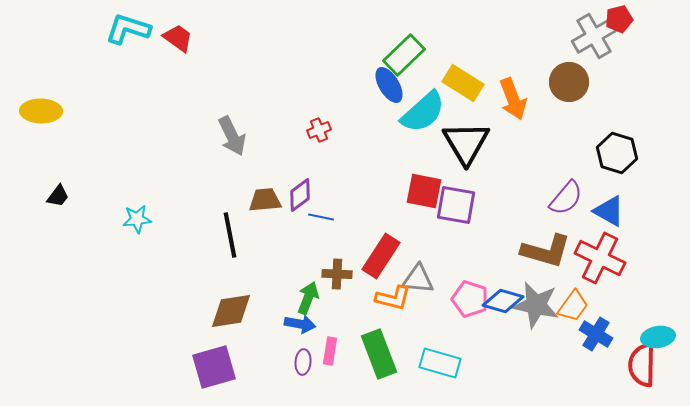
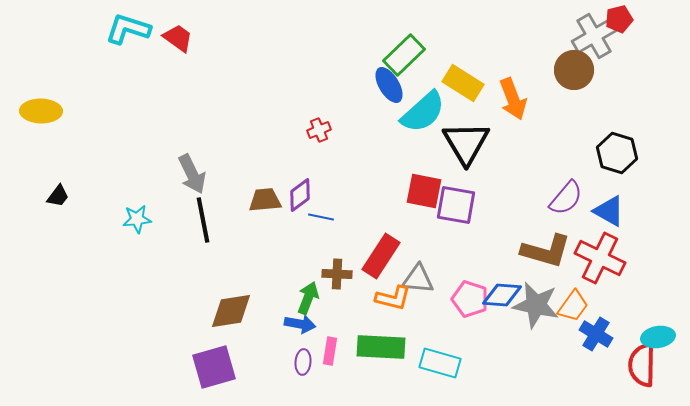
brown circle at (569, 82): moved 5 px right, 12 px up
gray arrow at (232, 136): moved 40 px left, 38 px down
black line at (230, 235): moved 27 px left, 15 px up
blue diamond at (503, 301): moved 1 px left, 6 px up; rotated 12 degrees counterclockwise
green rectangle at (379, 354): moved 2 px right, 7 px up; rotated 66 degrees counterclockwise
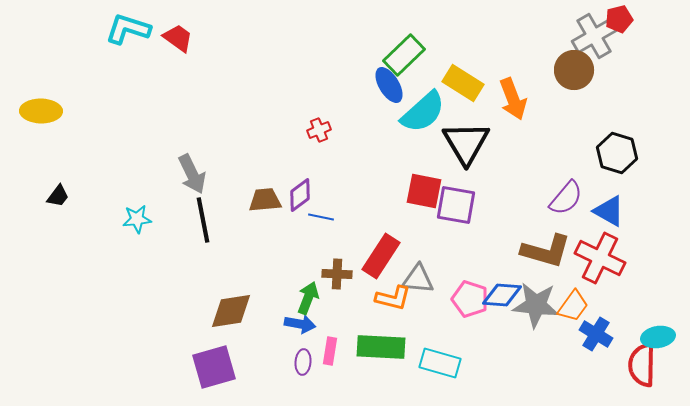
gray star at (536, 305): rotated 6 degrees counterclockwise
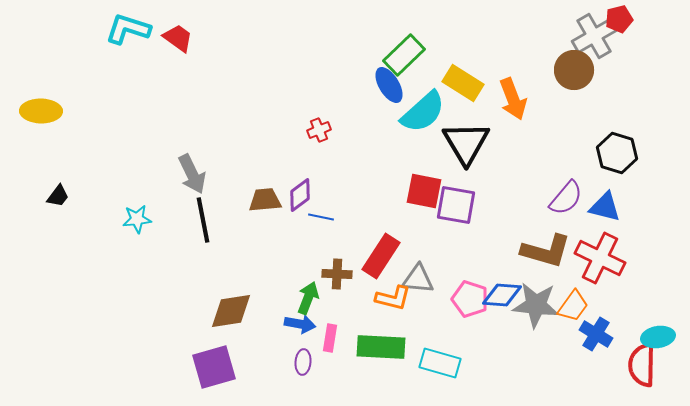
blue triangle at (609, 211): moved 4 px left, 4 px up; rotated 16 degrees counterclockwise
pink rectangle at (330, 351): moved 13 px up
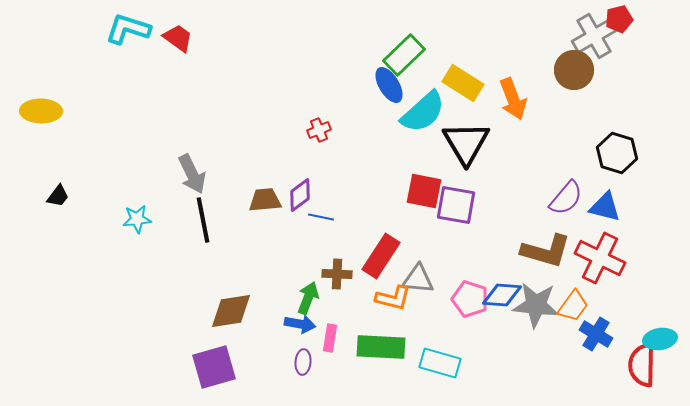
cyan ellipse at (658, 337): moved 2 px right, 2 px down
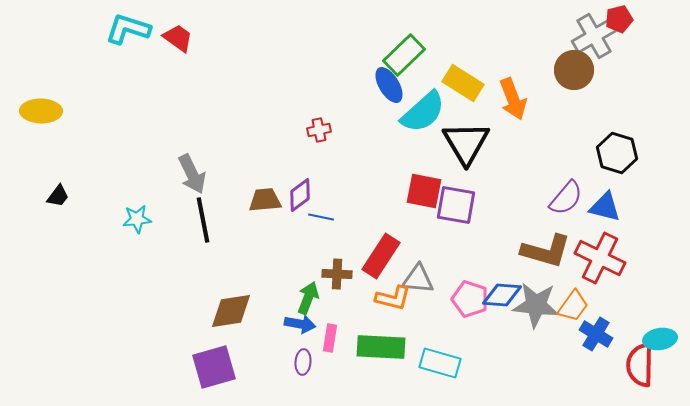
red cross at (319, 130): rotated 10 degrees clockwise
red semicircle at (642, 365): moved 2 px left
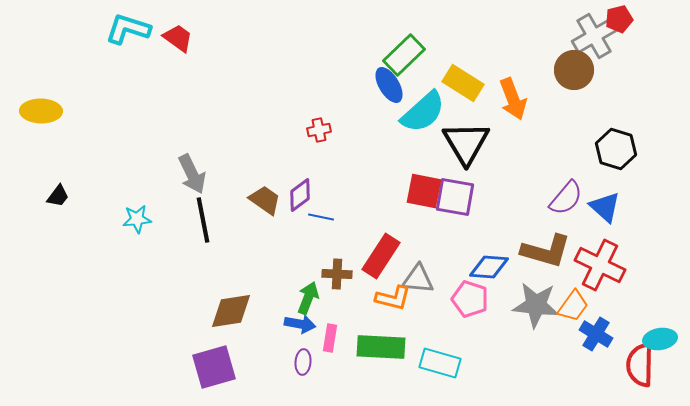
black hexagon at (617, 153): moved 1 px left, 4 px up
brown trapezoid at (265, 200): rotated 40 degrees clockwise
purple square at (456, 205): moved 1 px left, 8 px up
blue triangle at (605, 207): rotated 28 degrees clockwise
red cross at (600, 258): moved 7 px down
blue diamond at (502, 295): moved 13 px left, 28 px up
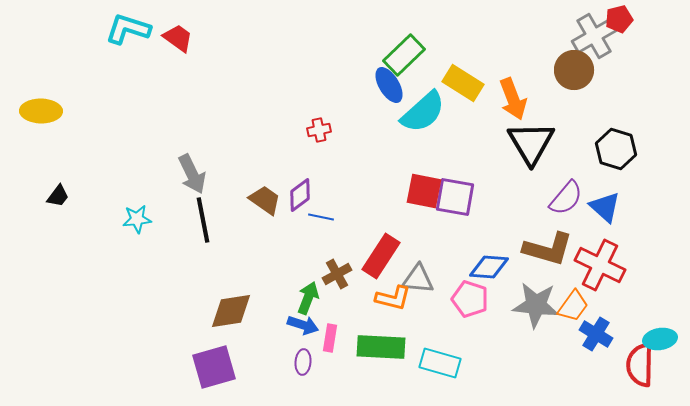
black triangle at (466, 143): moved 65 px right
brown L-shape at (546, 251): moved 2 px right, 2 px up
brown cross at (337, 274): rotated 32 degrees counterclockwise
blue arrow at (300, 324): moved 3 px right, 1 px down; rotated 8 degrees clockwise
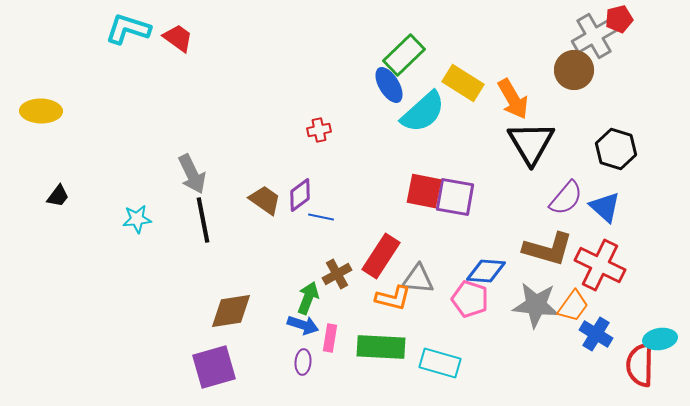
orange arrow at (513, 99): rotated 9 degrees counterclockwise
blue diamond at (489, 267): moved 3 px left, 4 px down
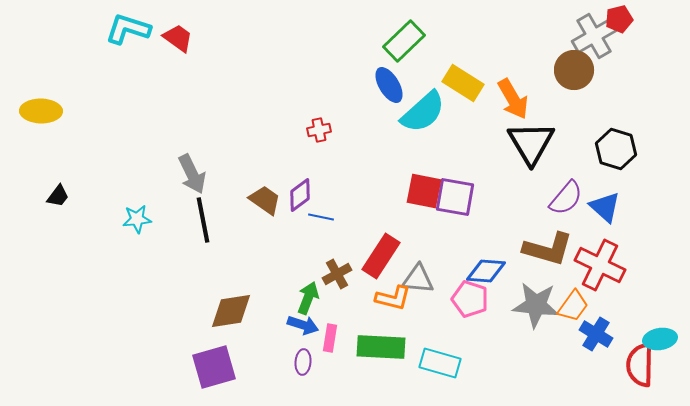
green rectangle at (404, 55): moved 14 px up
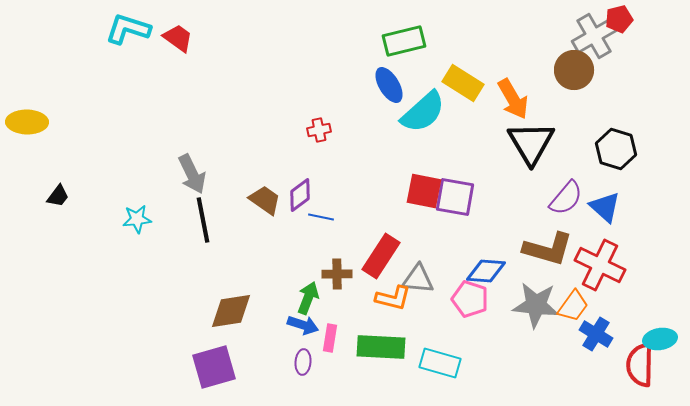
green rectangle at (404, 41): rotated 30 degrees clockwise
yellow ellipse at (41, 111): moved 14 px left, 11 px down
brown cross at (337, 274): rotated 28 degrees clockwise
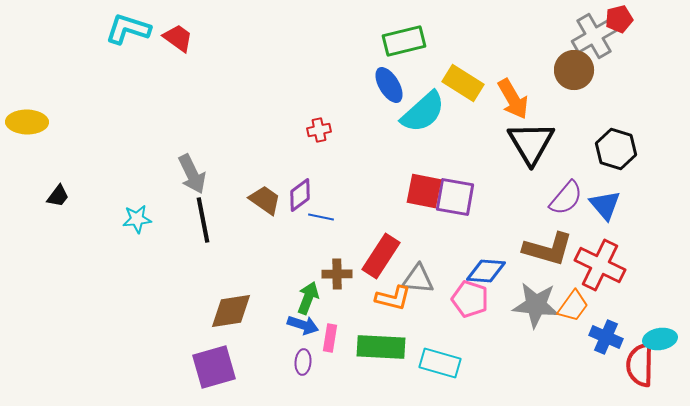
blue triangle at (605, 207): moved 2 px up; rotated 8 degrees clockwise
blue cross at (596, 334): moved 10 px right, 3 px down; rotated 8 degrees counterclockwise
